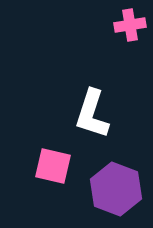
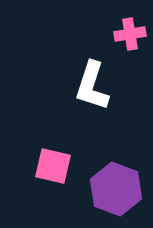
pink cross: moved 9 px down
white L-shape: moved 28 px up
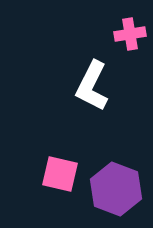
white L-shape: rotated 9 degrees clockwise
pink square: moved 7 px right, 8 px down
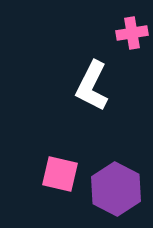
pink cross: moved 2 px right, 1 px up
purple hexagon: rotated 6 degrees clockwise
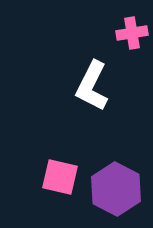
pink square: moved 3 px down
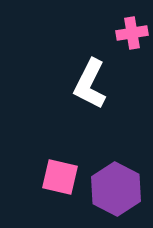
white L-shape: moved 2 px left, 2 px up
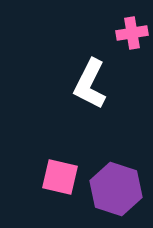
purple hexagon: rotated 9 degrees counterclockwise
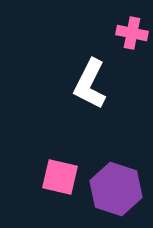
pink cross: rotated 20 degrees clockwise
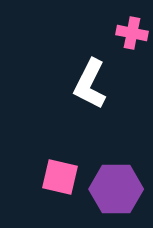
purple hexagon: rotated 18 degrees counterclockwise
